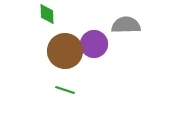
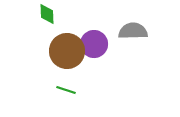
gray semicircle: moved 7 px right, 6 px down
brown circle: moved 2 px right
green line: moved 1 px right
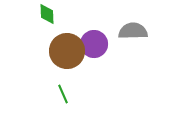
green line: moved 3 px left, 4 px down; rotated 48 degrees clockwise
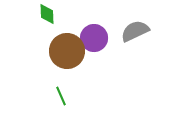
gray semicircle: moved 2 px right; rotated 24 degrees counterclockwise
purple circle: moved 6 px up
green line: moved 2 px left, 2 px down
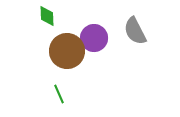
green diamond: moved 2 px down
gray semicircle: rotated 92 degrees counterclockwise
green line: moved 2 px left, 2 px up
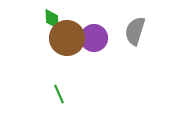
green diamond: moved 5 px right, 3 px down
gray semicircle: rotated 44 degrees clockwise
brown circle: moved 13 px up
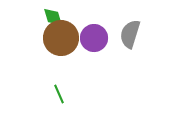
green diamond: moved 1 px right, 2 px up; rotated 15 degrees counterclockwise
gray semicircle: moved 5 px left, 3 px down
brown circle: moved 6 px left
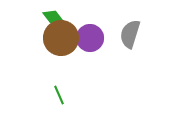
green diamond: rotated 20 degrees counterclockwise
purple circle: moved 4 px left
green line: moved 1 px down
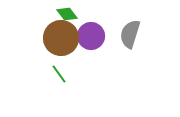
green diamond: moved 14 px right, 3 px up
purple circle: moved 1 px right, 2 px up
green line: moved 21 px up; rotated 12 degrees counterclockwise
